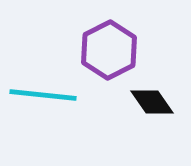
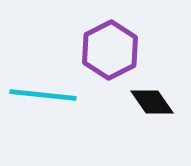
purple hexagon: moved 1 px right
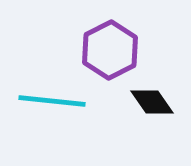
cyan line: moved 9 px right, 6 px down
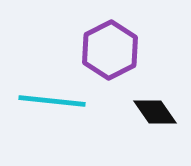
black diamond: moved 3 px right, 10 px down
